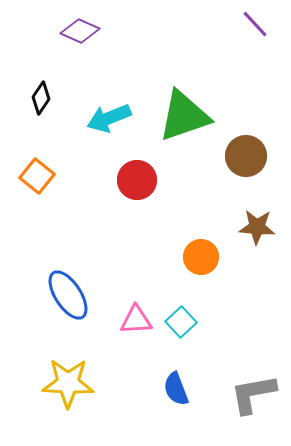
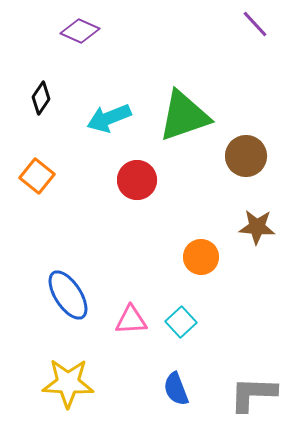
pink triangle: moved 5 px left
gray L-shape: rotated 12 degrees clockwise
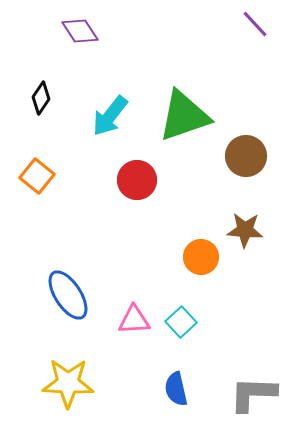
purple diamond: rotated 33 degrees clockwise
cyan arrow: moved 1 px right, 2 px up; rotated 30 degrees counterclockwise
brown star: moved 12 px left, 3 px down
pink triangle: moved 3 px right
blue semicircle: rotated 8 degrees clockwise
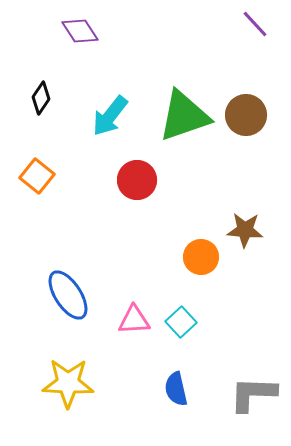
brown circle: moved 41 px up
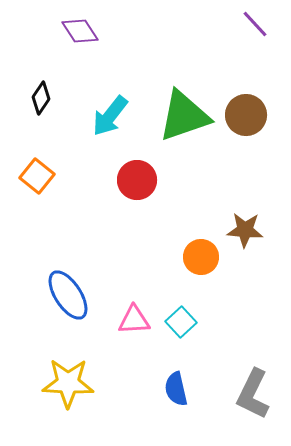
gray L-shape: rotated 66 degrees counterclockwise
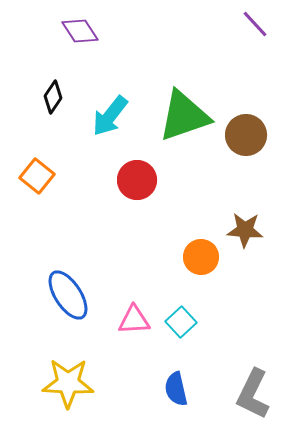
black diamond: moved 12 px right, 1 px up
brown circle: moved 20 px down
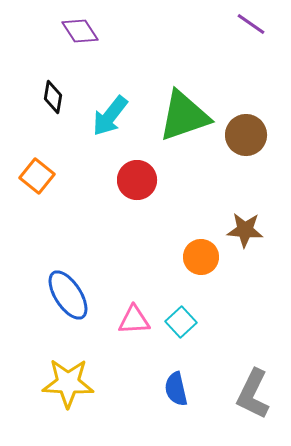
purple line: moved 4 px left; rotated 12 degrees counterclockwise
black diamond: rotated 24 degrees counterclockwise
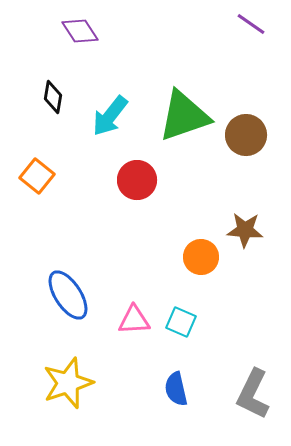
cyan square: rotated 24 degrees counterclockwise
yellow star: rotated 21 degrees counterclockwise
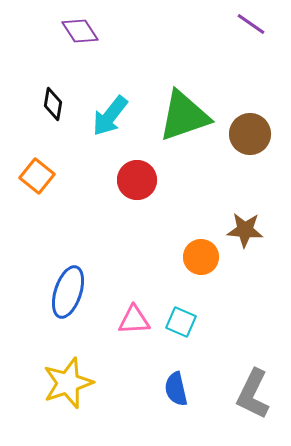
black diamond: moved 7 px down
brown circle: moved 4 px right, 1 px up
blue ellipse: moved 3 px up; rotated 51 degrees clockwise
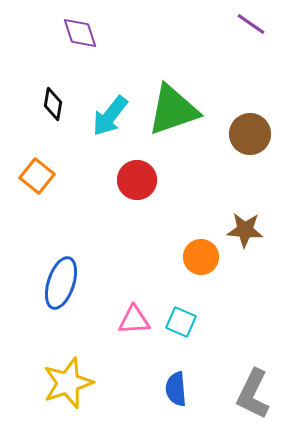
purple diamond: moved 2 px down; rotated 15 degrees clockwise
green triangle: moved 11 px left, 6 px up
blue ellipse: moved 7 px left, 9 px up
blue semicircle: rotated 8 degrees clockwise
